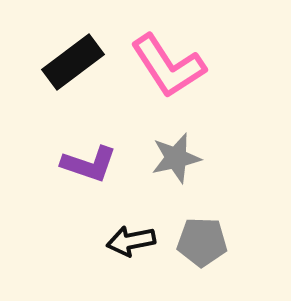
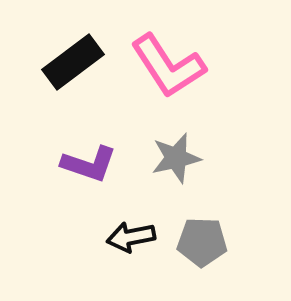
black arrow: moved 4 px up
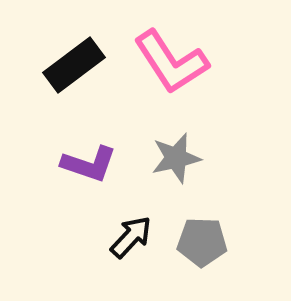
black rectangle: moved 1 px right, 3 px down
pink L-shape: moved 3 px right, 4 px up
black arrow: rotated 144 degrees clockwise
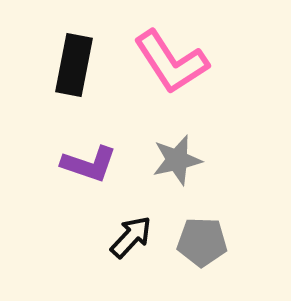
black rectangle: rotated 42 degrees counterclockwise
gray star: moved 1 px right, 2 px down
